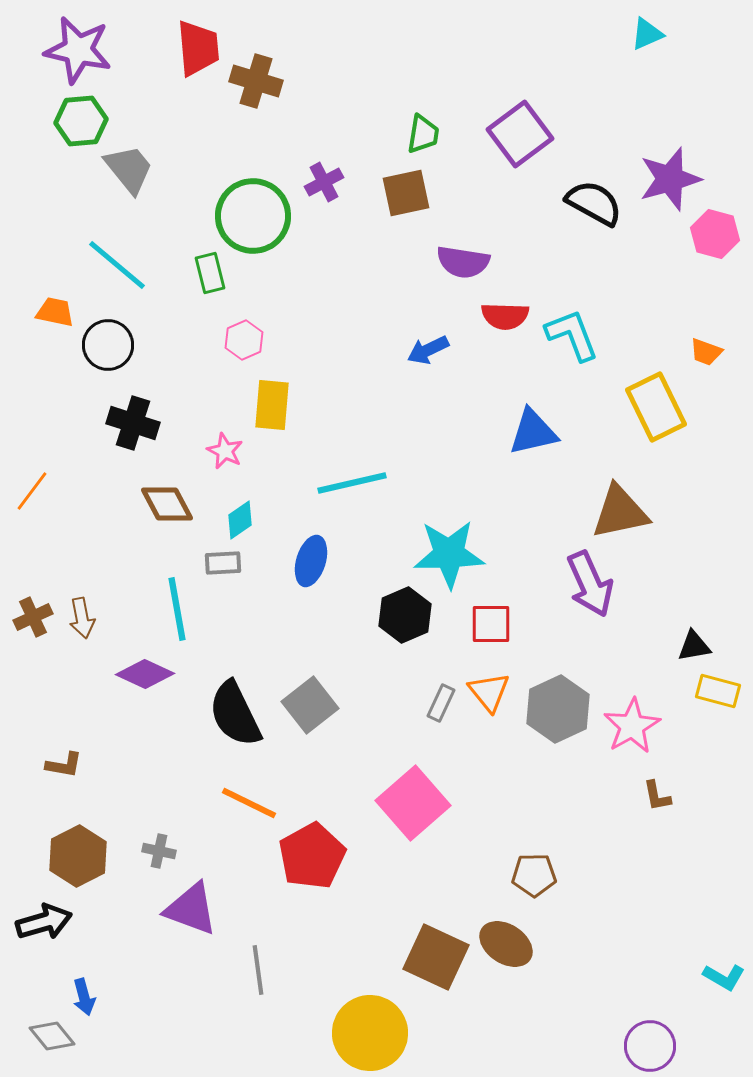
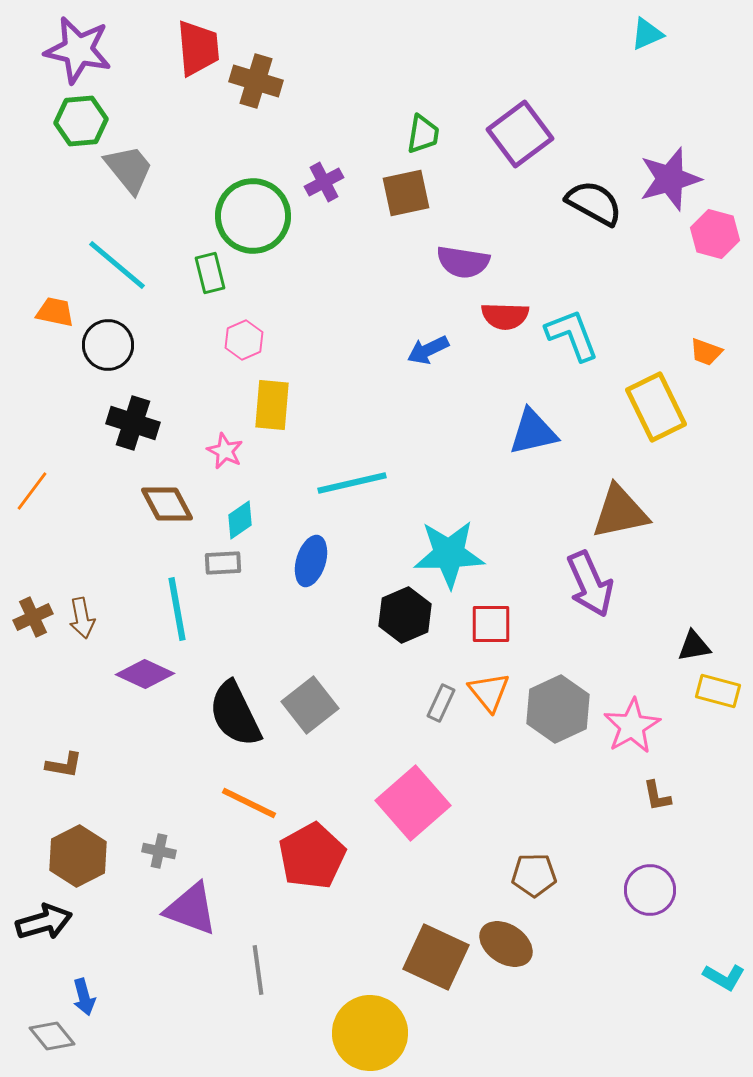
purple circle at (650, 1046): moved 156 px up
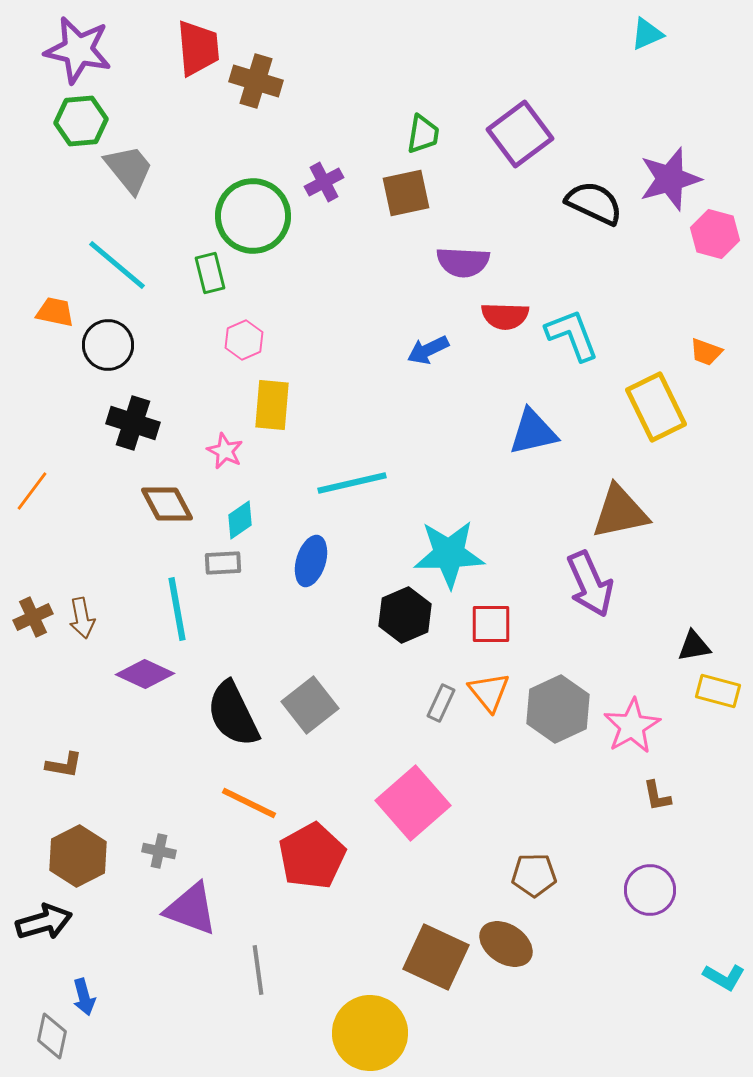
black semicircle at (594, 203): rotated 4 degrees counterclockwise
purple semicircle at (463, 262): rotated 6 degrees counterclockwise
black semicircle at (235, 714): moved 2 px left
gray diamond at (52, 1036): rotated 51 degrees clockwise
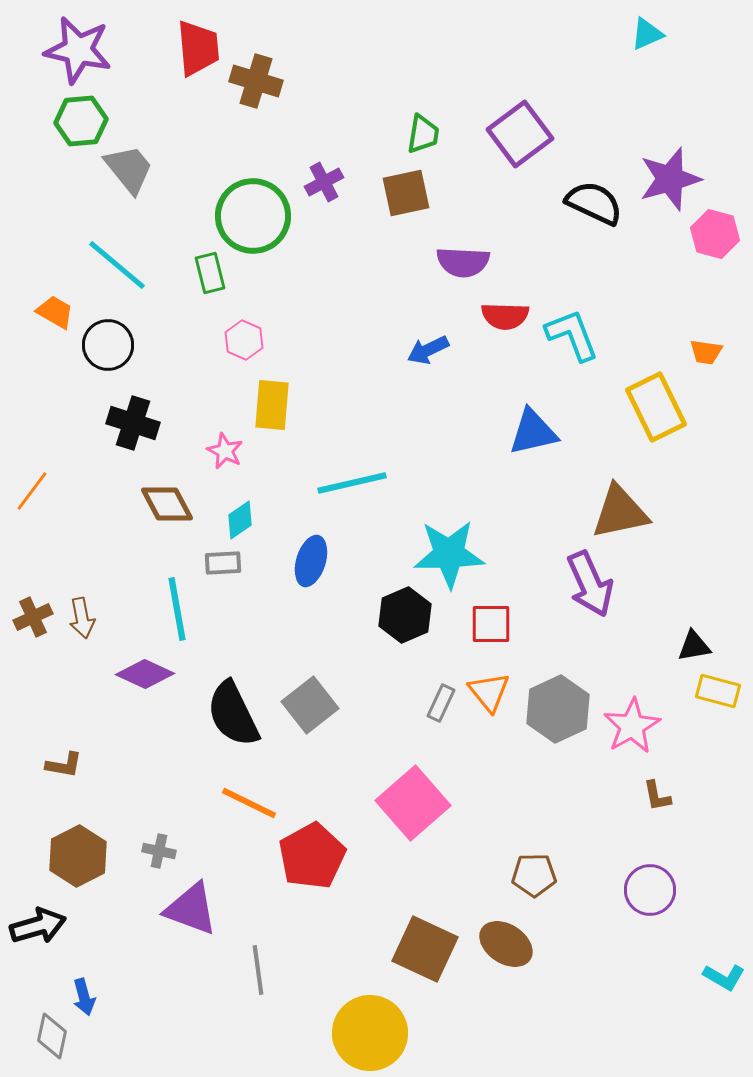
orange trapezoid at (55, 312): rotated 18 degrees clockwise
pink hexagon at (244, 340): rotated 12 degrees counterclockwise
orange trapezoid at (706, 352): rotated 12 degrees counterclockwise
black arrow at (44, 922): moved 6 px left, 4 px down
brown square at (436, 957): moved 11 px left, 8 px up
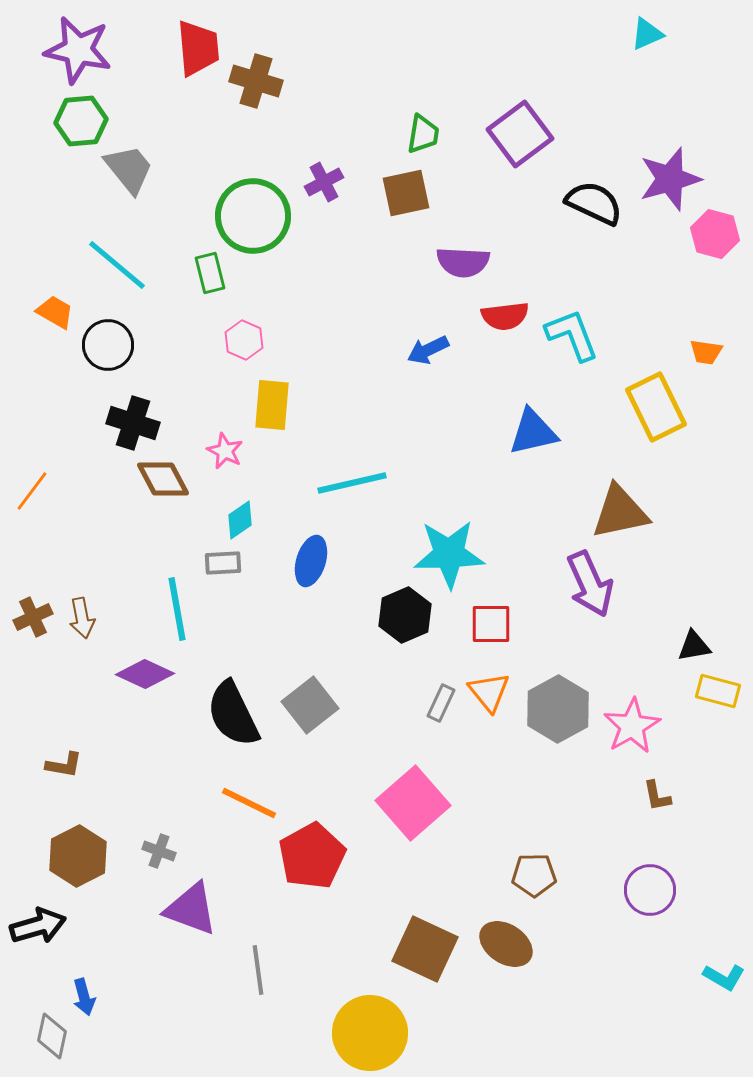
red semicircle at (505, 316): rotated 9 degrees counterclockwise
brown diamond at (167, 504): moved 4 px left, 25 px up
gray hexagon at (558, 709): rotated 4 degrees counterclockwise
gray cross at (159, 851): rotated 8 degrees clockwise
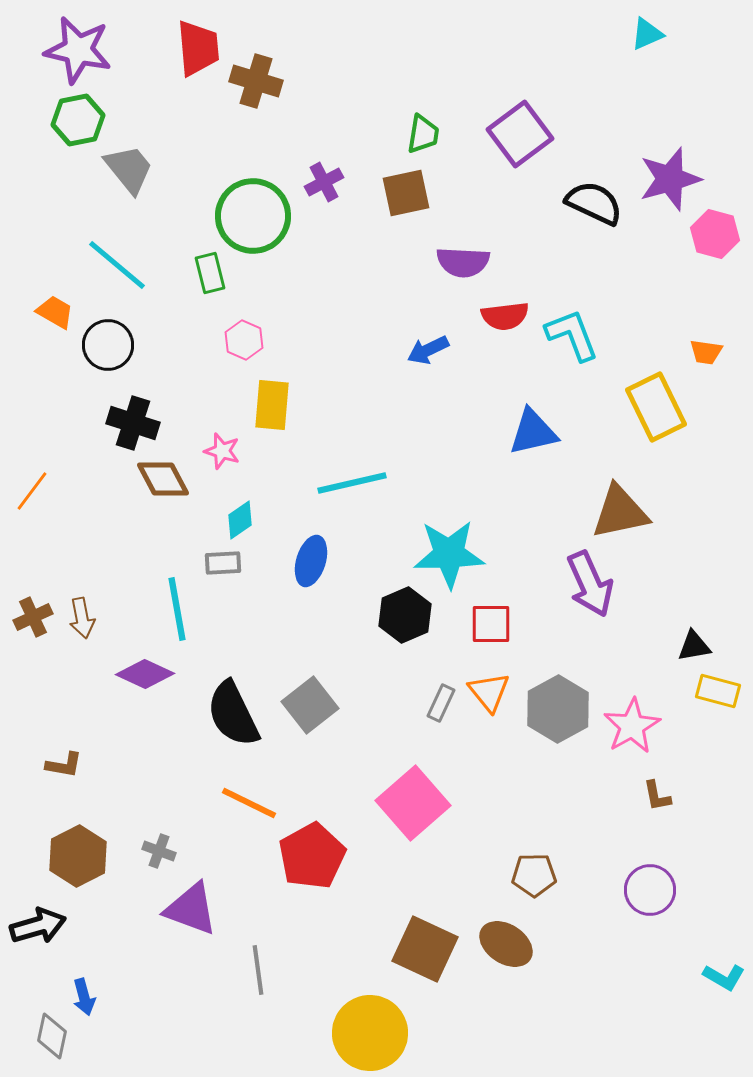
green hexagon at (81, 121): moved 3 px left, 1 px up; rotated 6 degrees counterclockwise
pink star at (225, 451): moved 3 px left; rotated 9 degrees counterclockwise
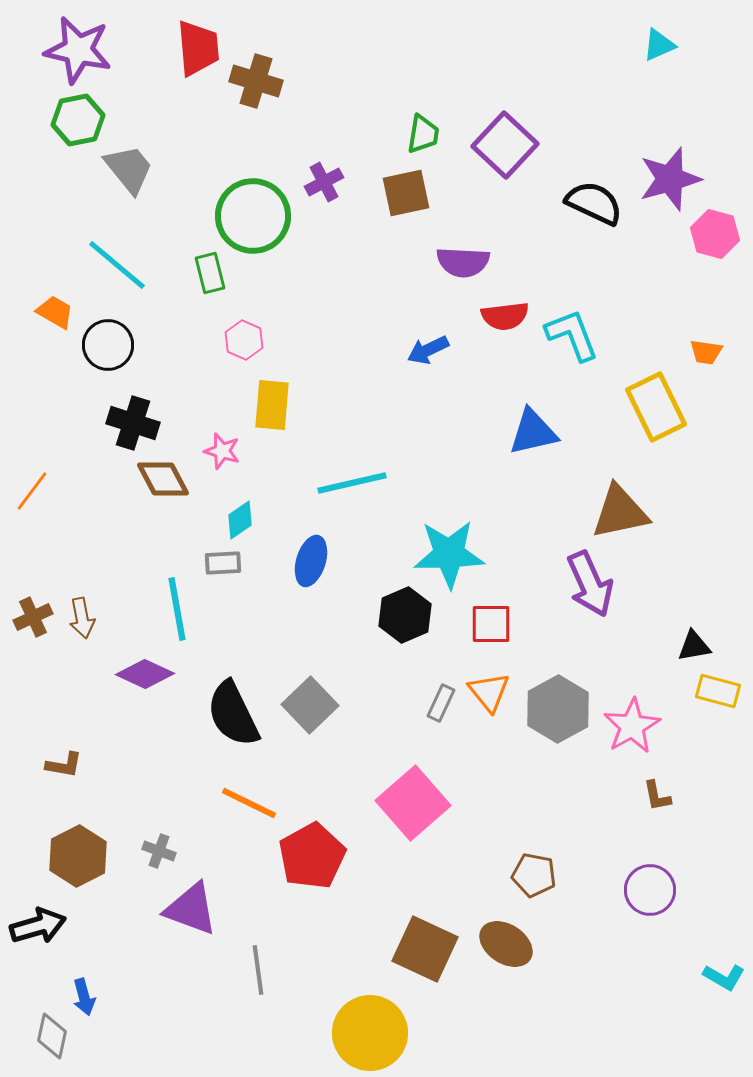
cyan triangle at (647, 34): moved 12 px right, 11 px down
purple square at (520, 134): moved 15 px left, 11 px down; rotated 10 degrees counterclockwise
gray square at (310, 705): rotated 6 degrees counterclockwise
brown pentagon at (534, 875): rotated 12 degrees clockwise
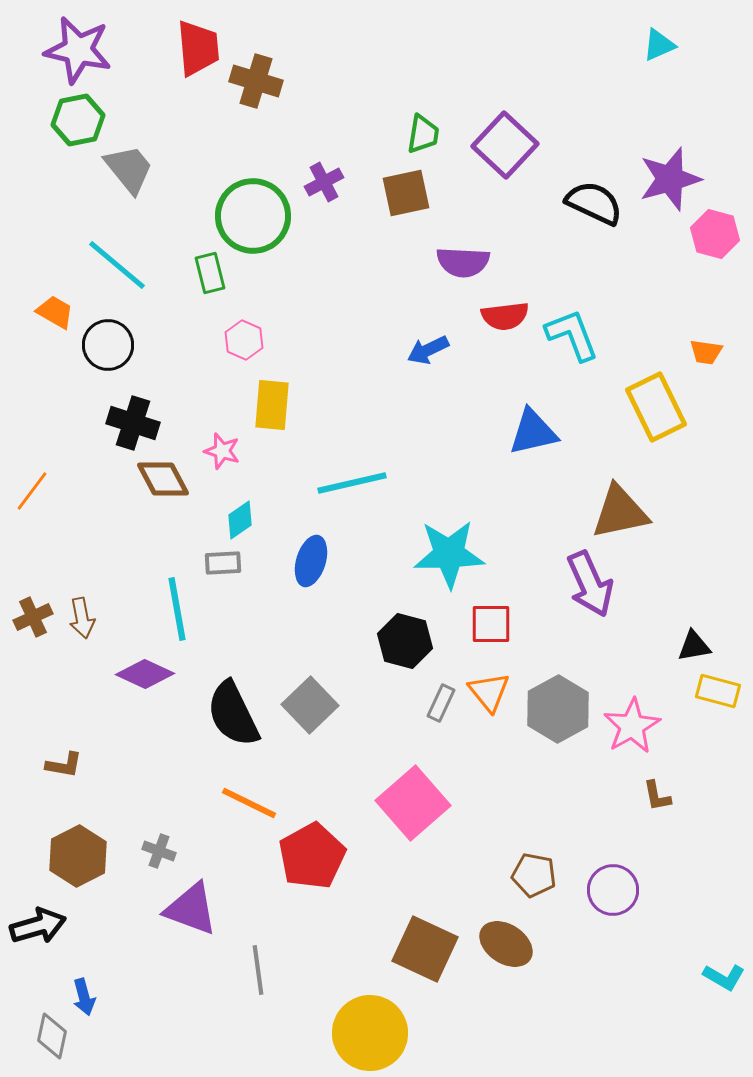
black hexagon at (405, 615): moved 26 px down; rotated 22 degrees counterclockwise
purple circle at (650, 890): moved 37 px left
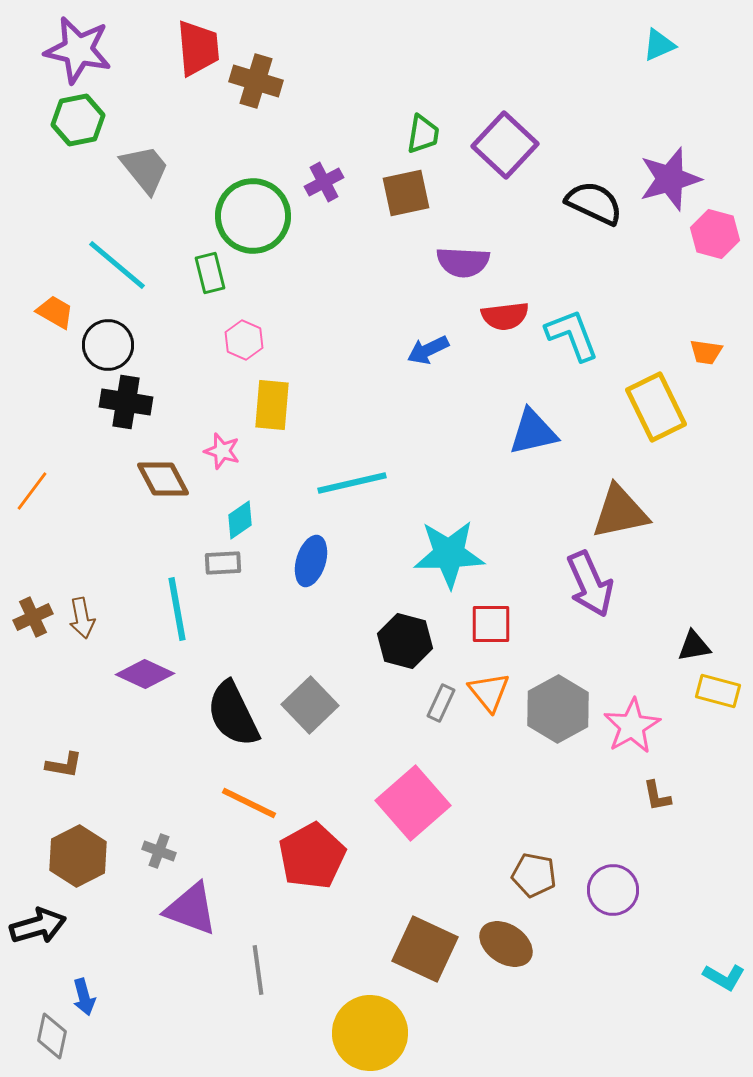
gray trapezoid at (129, 169): moved 16 px right
black cross at (133, 423): moved 7 px left, 21 px up; rotated 9 degrees counterclockwise
